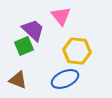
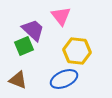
blue ellipse: moved 1 px left
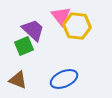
yellow hexagon: moved 25 px up
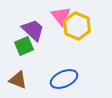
yellow hexagon: rotated 16 degrees clockwise
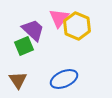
pink triangle: moved 2 px left, 2 px down; rotated 15 degrees clockwise
brown triangle: rotated 36 degrees clockwise
